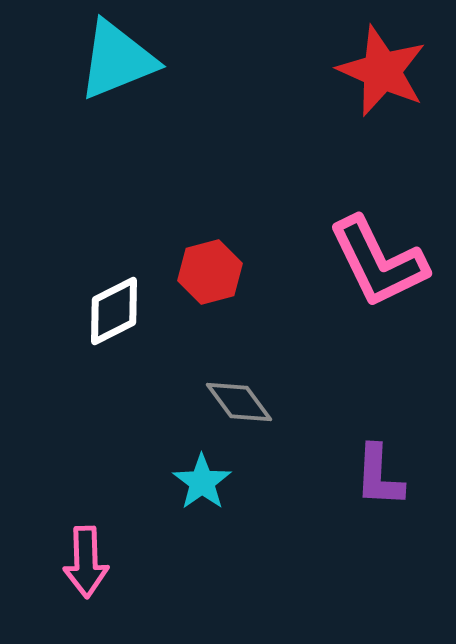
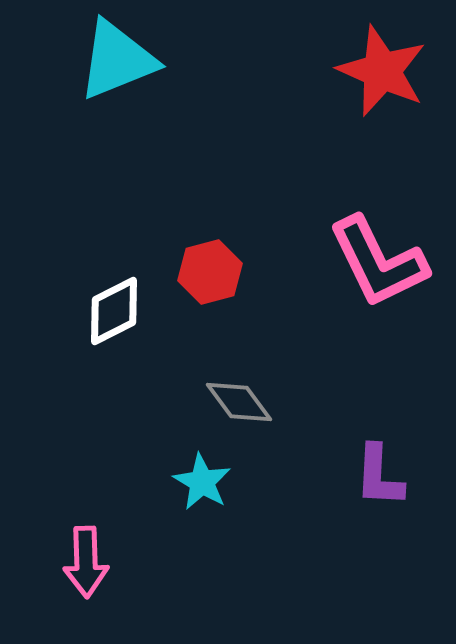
cyan star: rotated 6 degrees counterclockwise
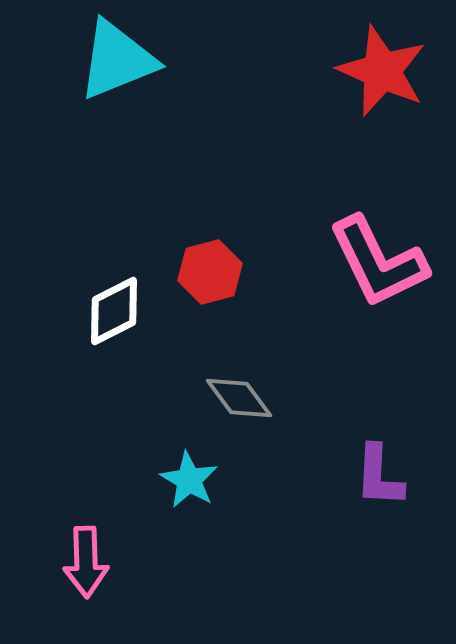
gray diamond: moved 4 px up
cyan star: moved 13 px left, 2 px up
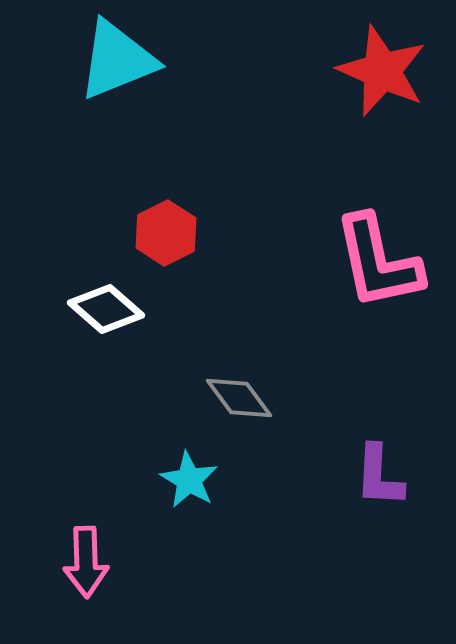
pink L-shape: rotated 14 degrees clockwise
red hexagon: moved 44 px left, 39 px up; rotated 12 degrees counterclockwise
white diamond: moved 8 px left, 2 px up; rotated 68 degrees clockwise
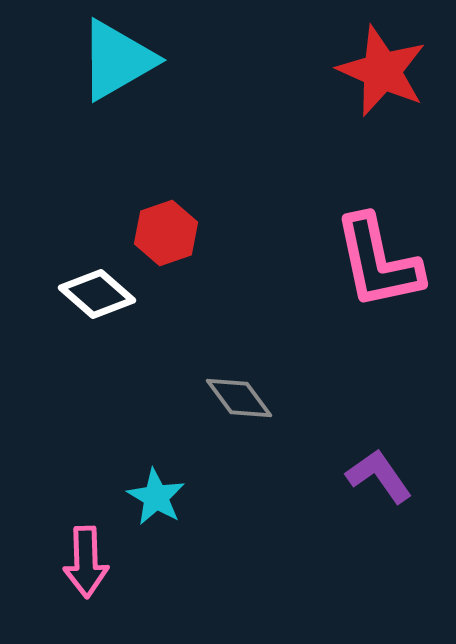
cyan triangle: rotated 8 degrees counterclockwise
red hexagon: rotated 8 degrees clockwise
white diamond: moved 9 px left, 15 px up
purple L-shape: rotated 142 degrees clockwise
cyan star: moved 33 px left, 17 px down
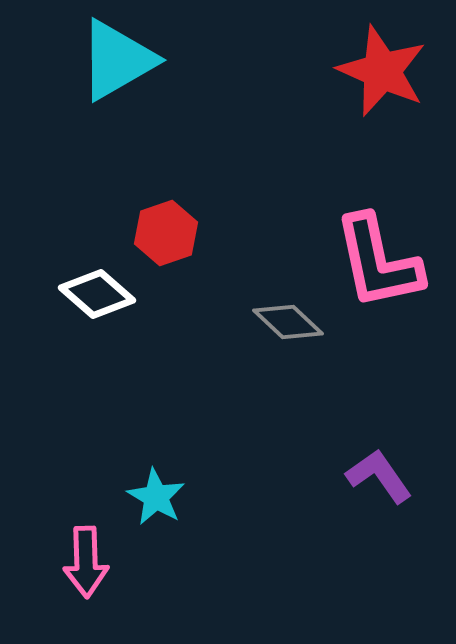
gray diamond: moved 49 px right, 76 px up; rotated 10 degrees counterclockwise
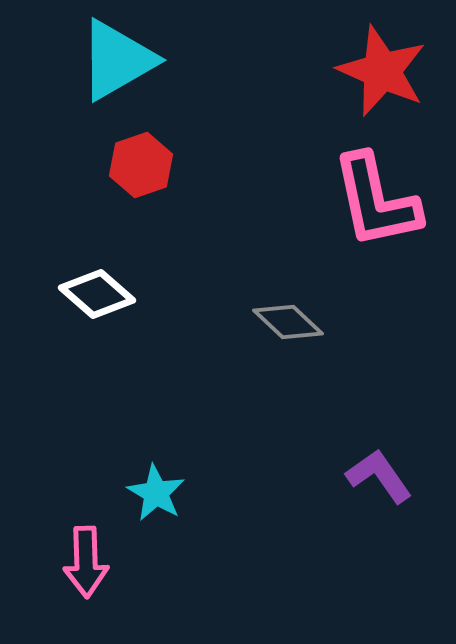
red hexagon: moved 25 px left, 68 px up
pink L-shape: moved 2 px left, 61 px up
cyan star: moved 4 px up
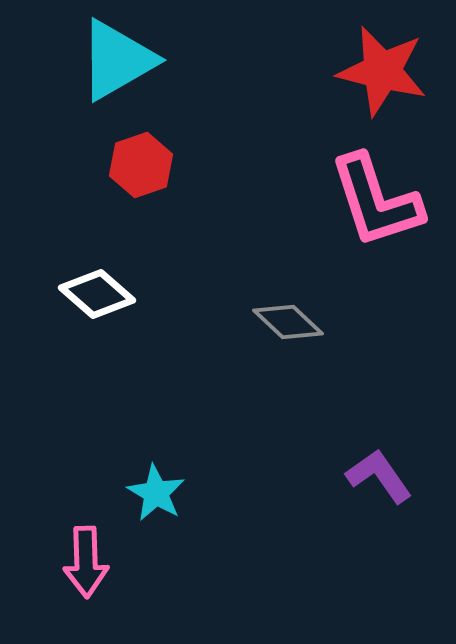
red star: rotated 10 degrees counterclockwise
pink L-shape: rotated 6 degrees counterclockwise
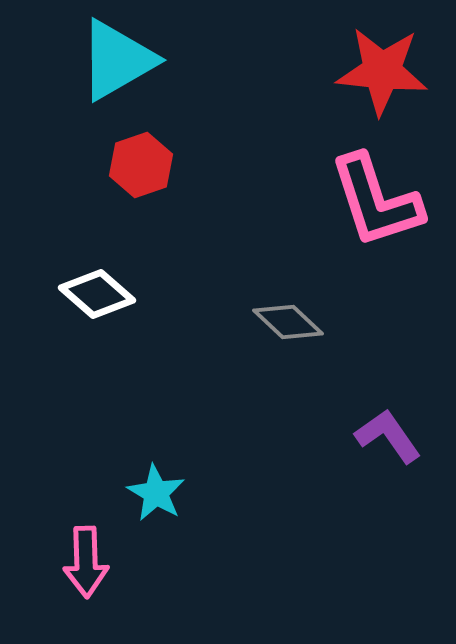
red star: rotated 8 degrees counterclockwise
purple L-shape: moved 9 px right, 40 px up
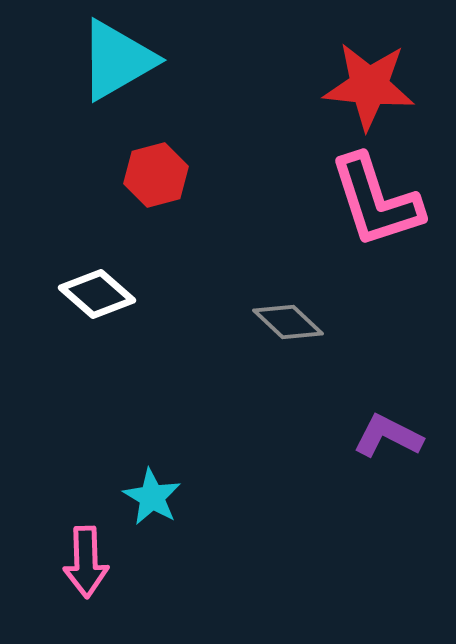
red star: moved 13 px left, 15 px down
red hexagon: moved 15 px right, 10 px down; rotated 4 degrees clockwise
purple L-shape: rotated 28 degrees counterclockwise
cyan star: moved 4 px left, 4 px down
